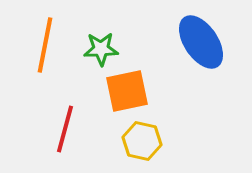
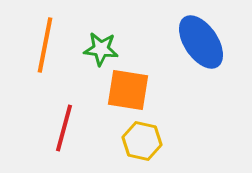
green star: rotated 8 degrees clockwise
orange square: moved 1 px right, 1 px up; rotated 21 degrees clockwise
red line: moved 1 px left, 1 px up
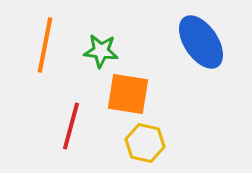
green star: moved 2 px down
orange square: moved 4 px down
red line: moved 7 px right, 2 px up
yellow hexagon: moved 3 px right, 2 px down
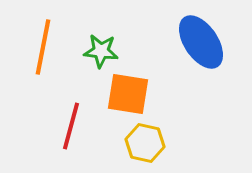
orange line: moved 2 px left, 2 px down
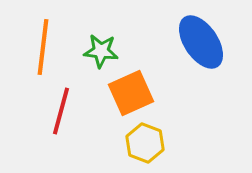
orange line: rotated 4 degrees counterclockwise
orange square: moved 3 px right, 1 px up; rotated 33 degrees counterclockwise
red line: moved 10 px left, 15 px up
yellow hexagon: rotated 9 degrees clockwise
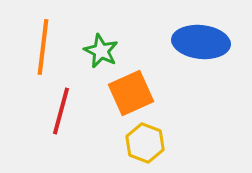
blue ellipse: rotated 50 degrees counterclockwise
green star: rotated 20 degrees clockwise
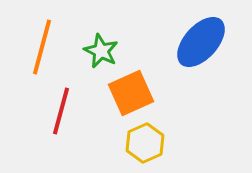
blue ellipse: rotated 54 degrees counterclockwise
orange line: moved 1 px left; rotated 8 degrees clockwise
yellow hexagon: rotated 15 degrees clockwise
